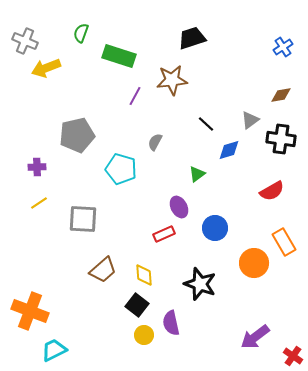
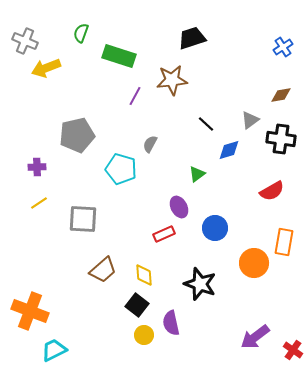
gray semicircle: moved 5 px left, 2 px down
orange rectangle: rotated 40 degrees clockwise
red cross: moved 6 px up
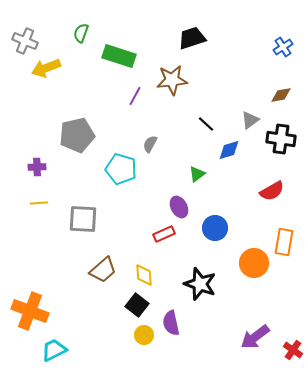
yellow line: rotated 30 degrees clockwise
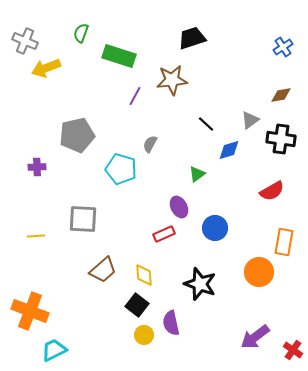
yellow line: moved 3 px left, 33 px down
orange circle: moved 5 px right, 9 px down
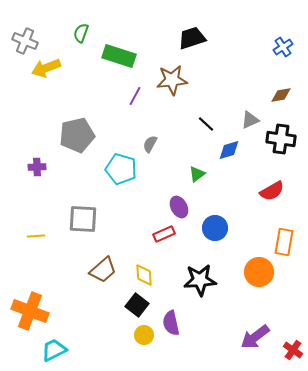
gray triangle: rotated 12 degrees clockwise
black star: moved 4 px up; rotated 24 degrees counterclockwise
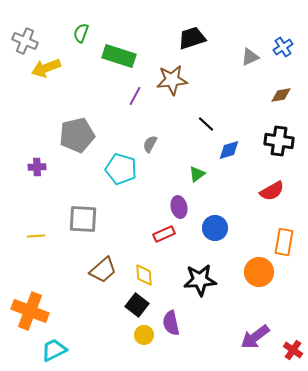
gray triangle: moved 63 px up
black cross: moved 2 px left, 2 px down
purple ellipse: rotated 15 degrees clockwise
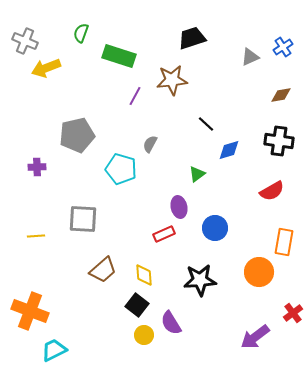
purple semicircle: rotated 20 degrees counterclockwise
red cross: moved 37 px up; rotated 18 degrees clockwise
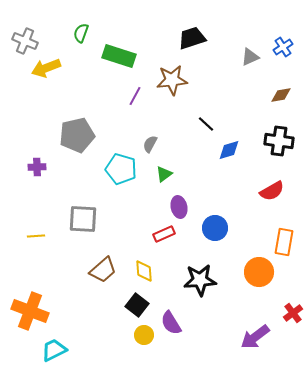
green triangle: moved 33 px left
yellow diamond: moved 4 px up
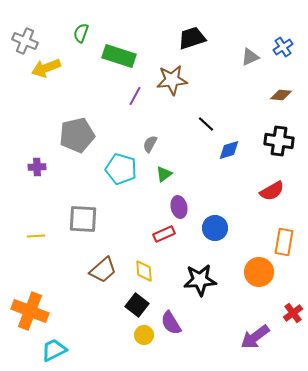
brown diamond: rotated 15 degrees clockwise
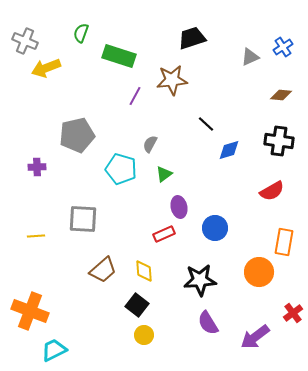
purple semicircle: moved 37 px right
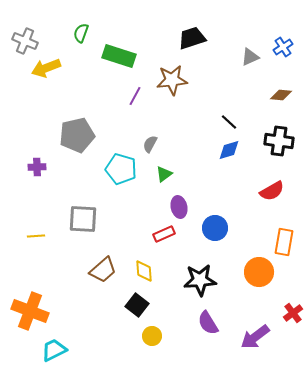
black line: moved 23 px right, 2 px up
yellow circle: moved 8 px right, 1 px down
